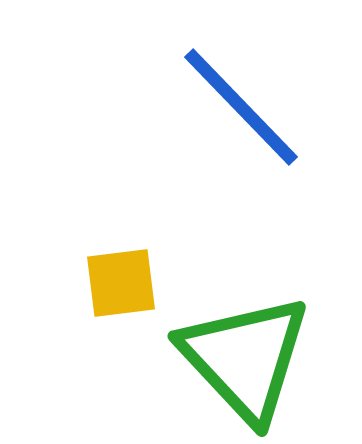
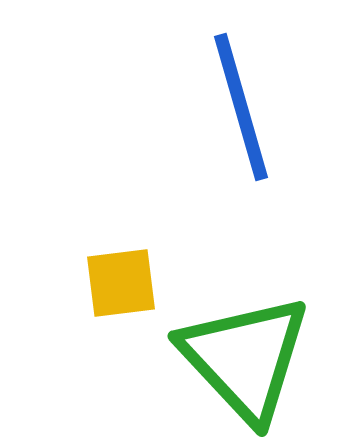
blue line: rotated 28 degrees clockwise
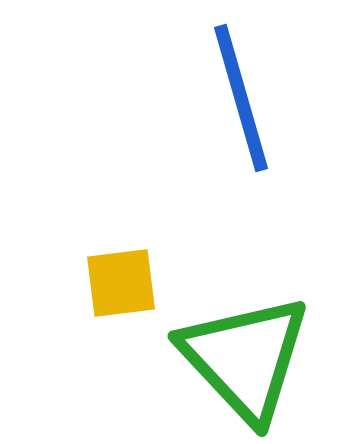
blue line: moved 9 px up
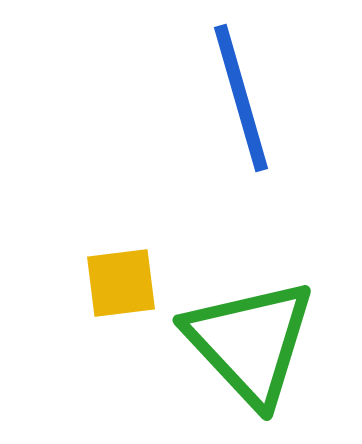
green triangle: moved 5 px right, 16 px up
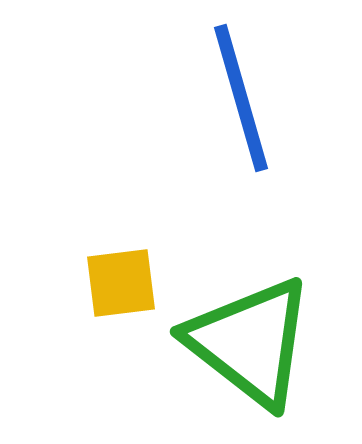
green triangle: rotated 9 degrees counterclockwise
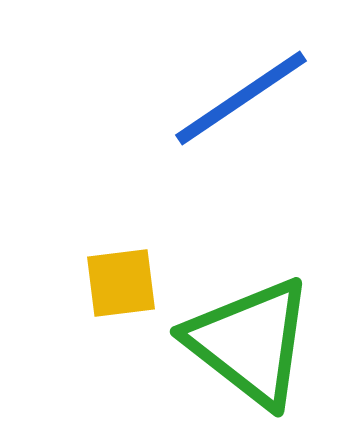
blue line: rotated 72 degrees clockwise
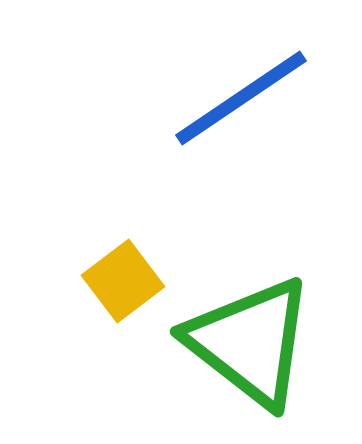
yellow square: moved 2 px right, 2 px up; rotated 30 degrees counterclockwise
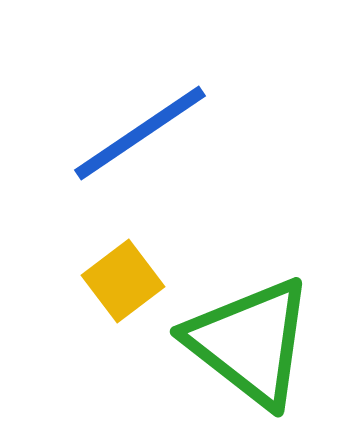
blue line: moved 101 px left, 35 px down
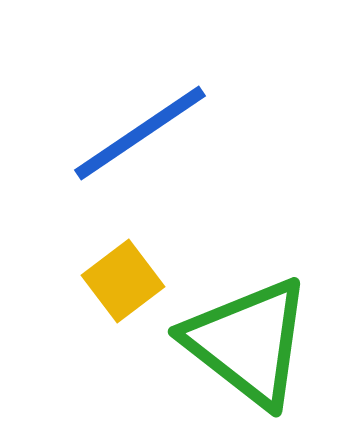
green triangle: moved 2 px left
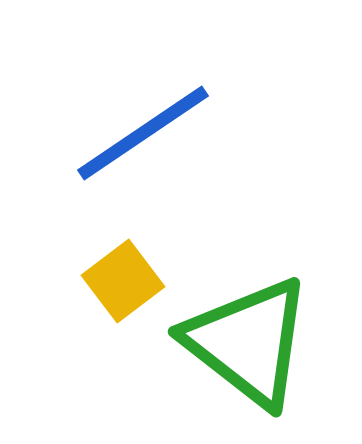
blue line: moved 3 px right
